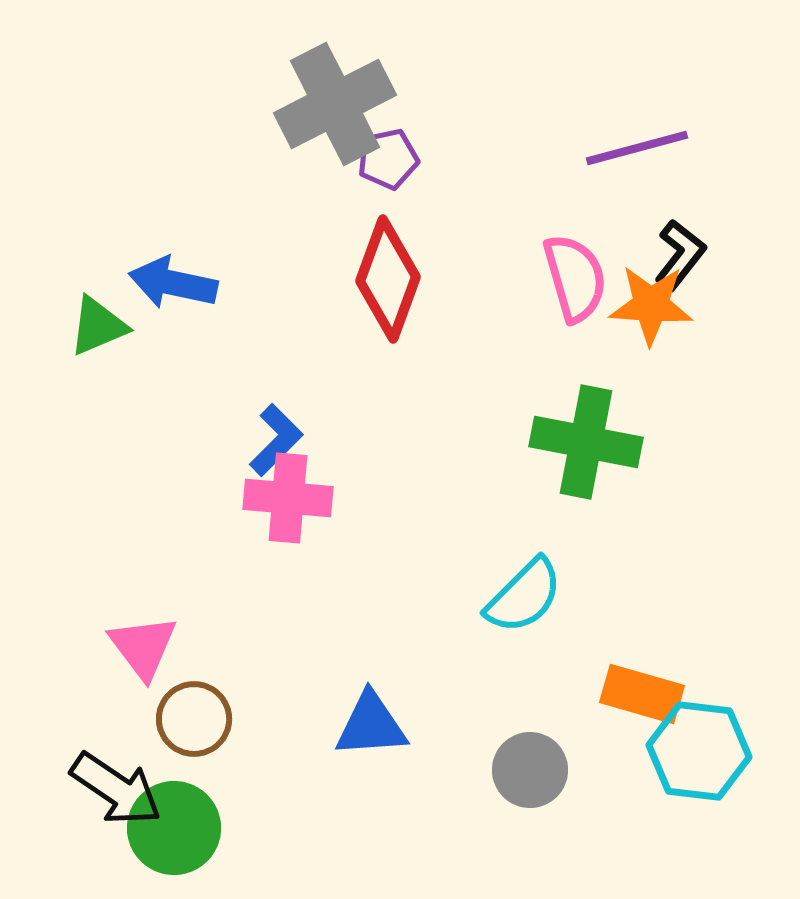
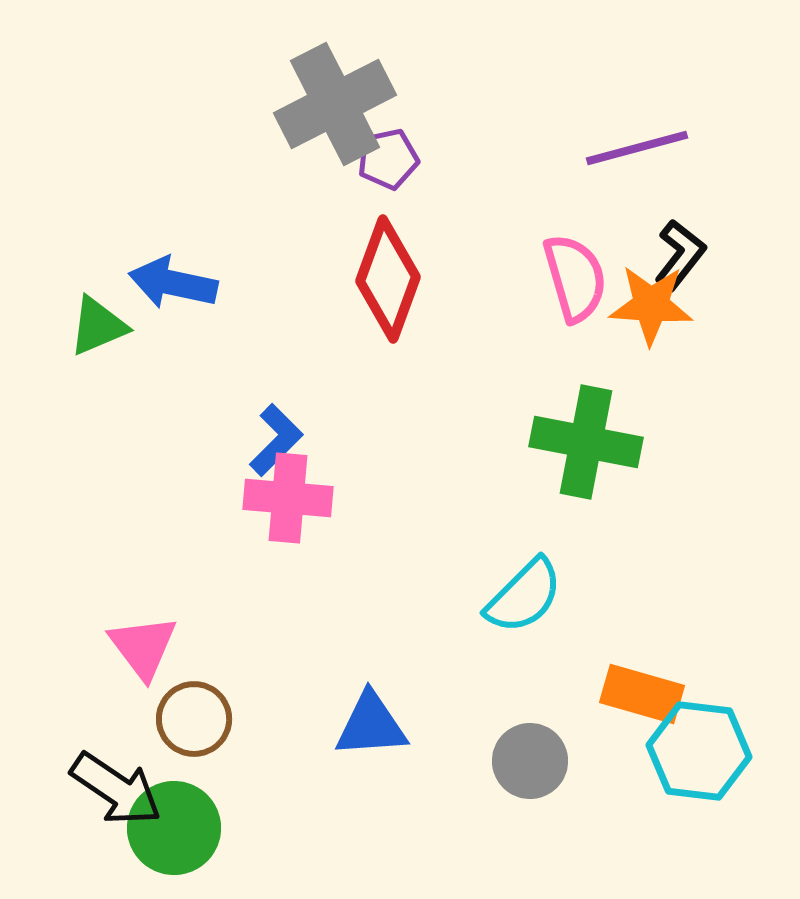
gray circle: moved 9 px up
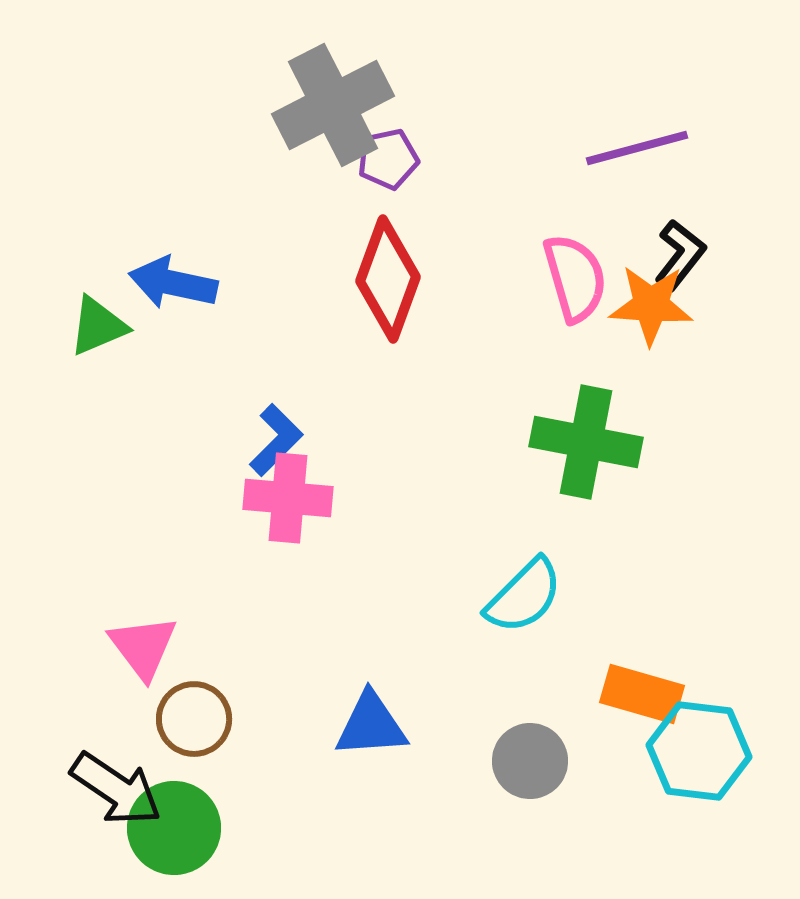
gray cross: moved 2 px left, 1 px down
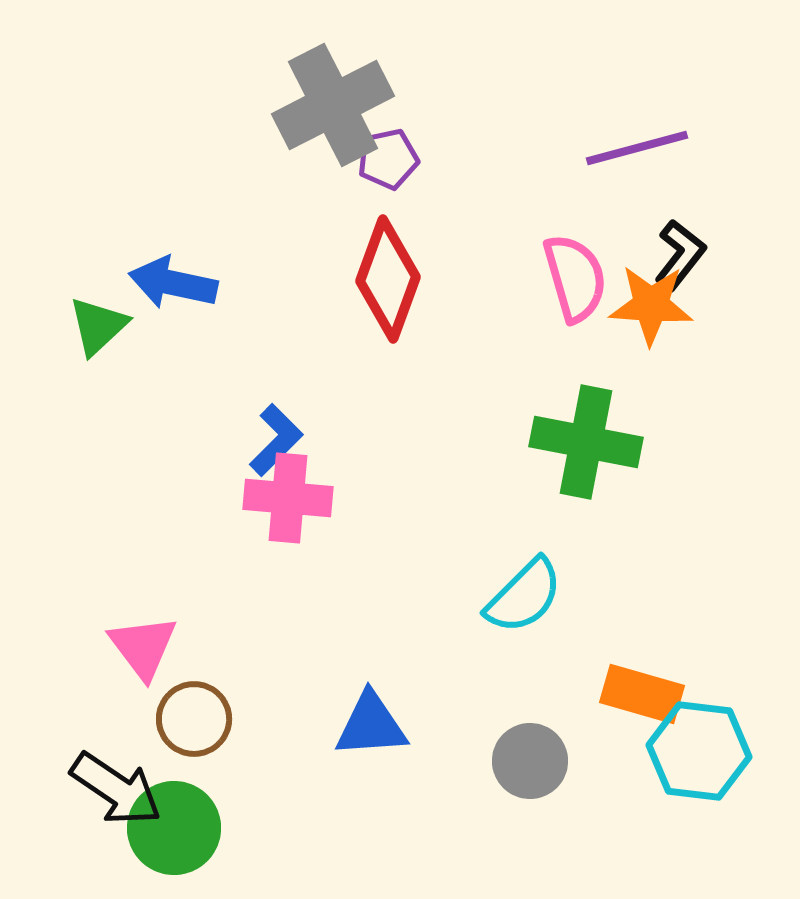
green triangle: rotated 20 degrees counterclockwise
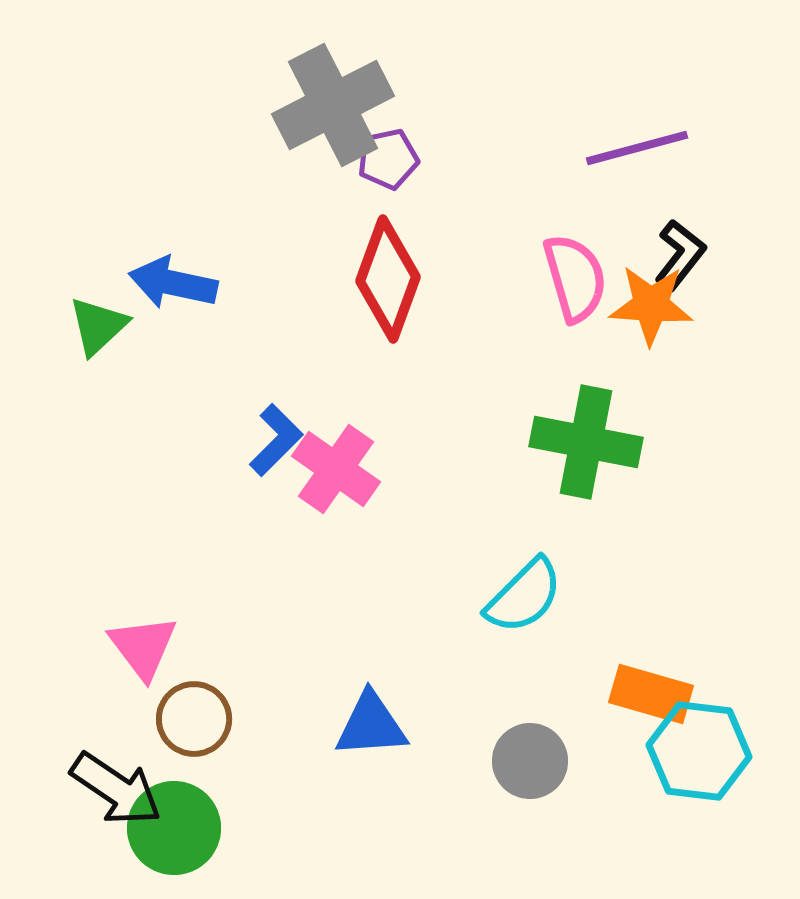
pink cross: moved 48 px right, 29 px up; rotated 30 degrees clockwise
orange rectangle: moved 9 px right
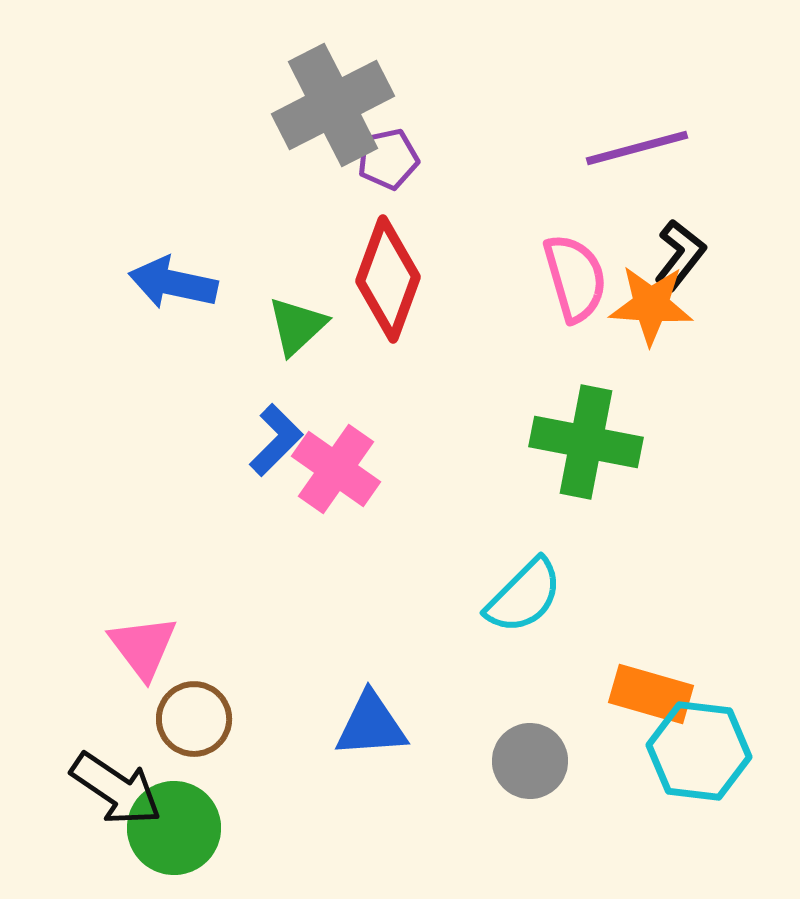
green triangle: moved 199 px right
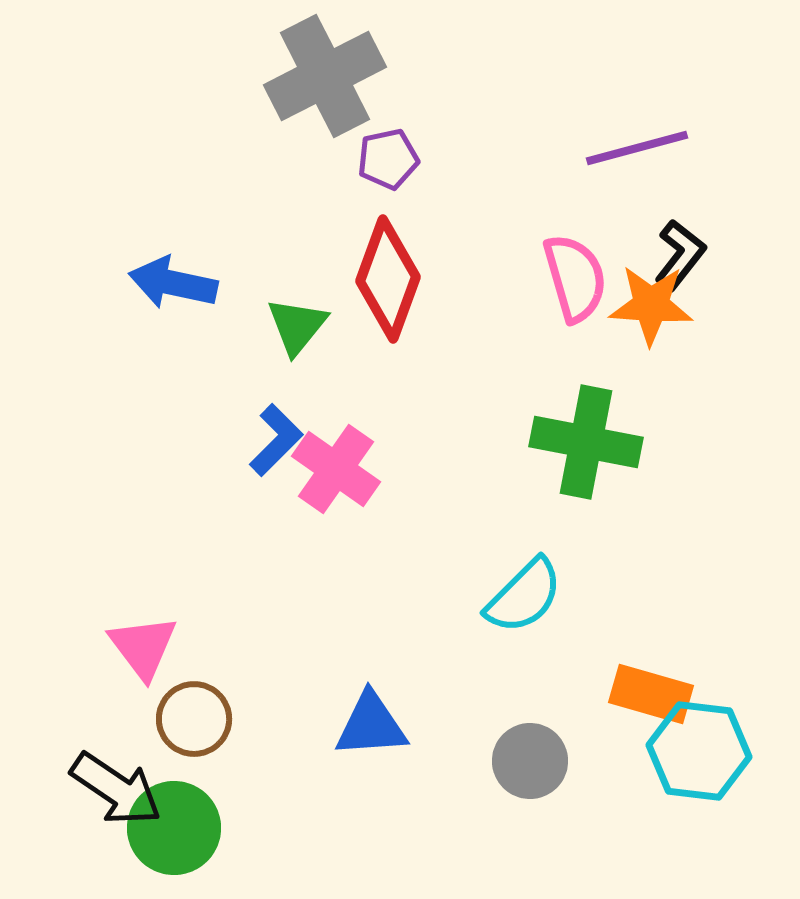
gray cross: moved 8 px left, 29 px up
green triangle: rotated 8 degrees counterclockwise
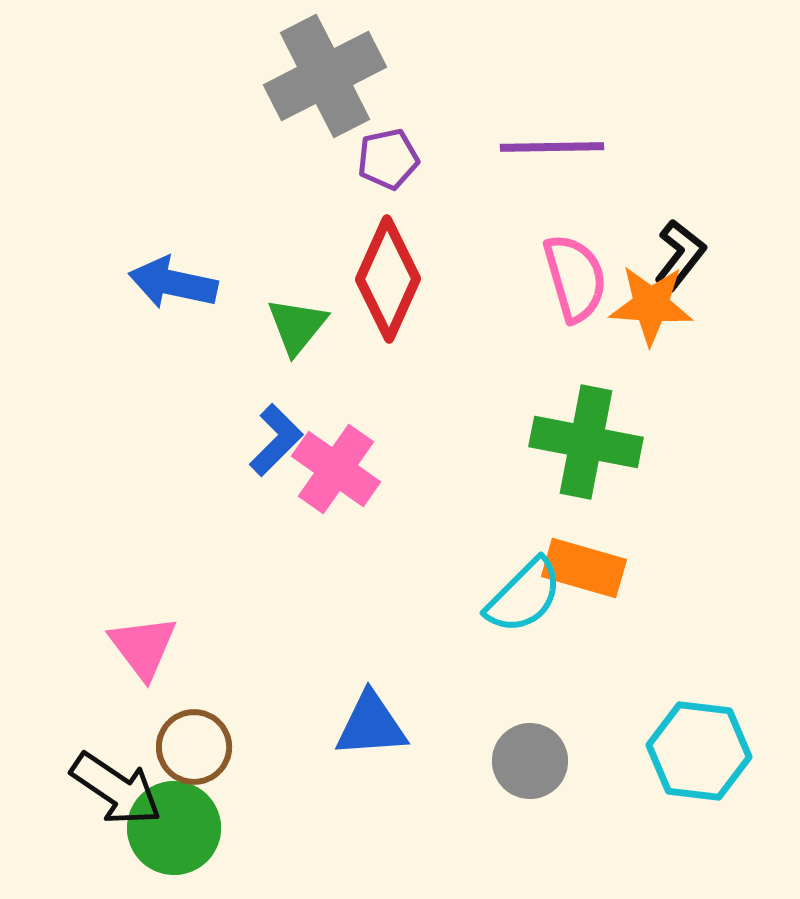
purple line: moved 85 px left, 1 px up; rotated 14 degrees clockwise
red diamond: rotated 4 degrees clockwise
orange rectangle: moved 67 px left, 126 px up
brown circle: moved 28 px down
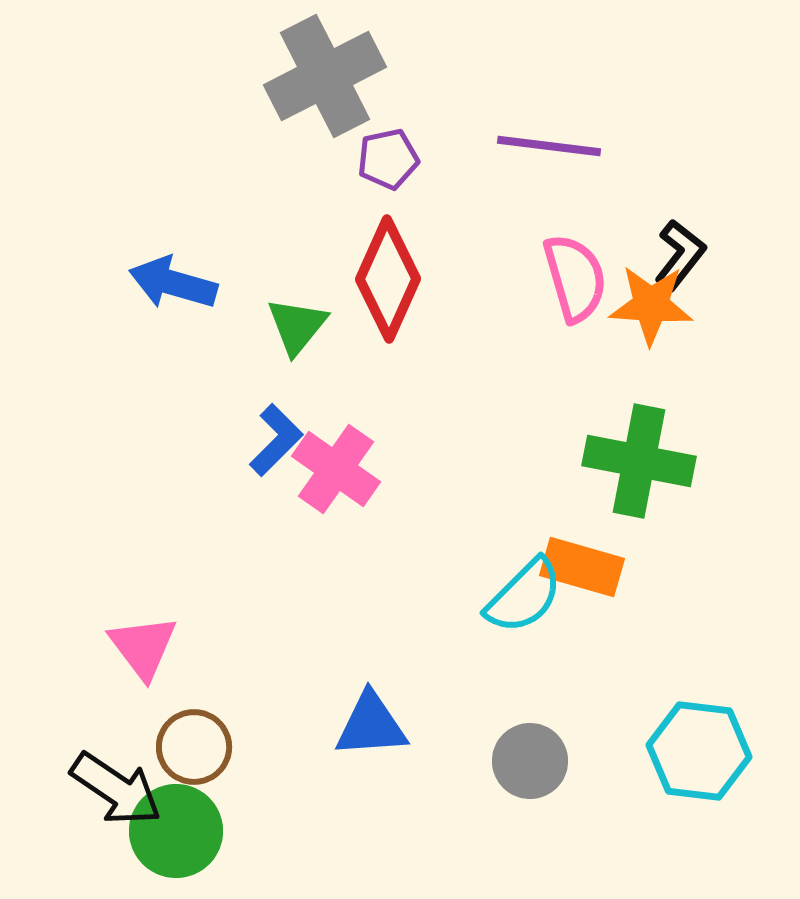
purple line: moved 3 px left, 1 px up; rotated 8 degrees clockwise
blue arrow: rotated 4 degrees clockwise
green cross: moved 53 px right, 19 px down
orange rectangle: moved 2 px left, 1 px up
green circle: moved 2 px right, 3 px down
